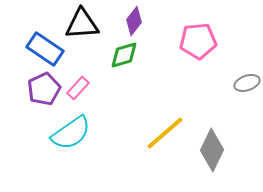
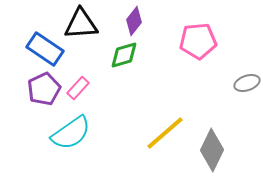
black triangle: moved 1 px left
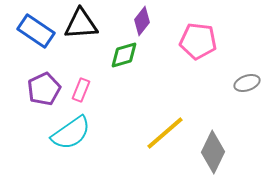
purple diamond: moved 8 px right
pink pentagon: rotated 12 degrees clockwise
blue rectangle: moved 9 px left, 18 px up
pink rectangle: moved 3 px right, 2 px down; rotated 20 degrees counterclockwise
gray diamond: moved 1 px right, 2 px down
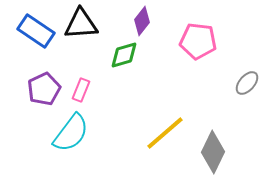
gray ellipse: rotated 30 degrees counterclockwise
cyan semicircle: rotated 18 degrees counterclockwise
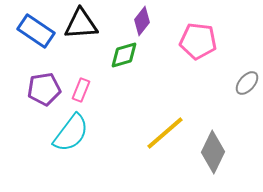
purple pentagon: rotated 16 degrees clockwise
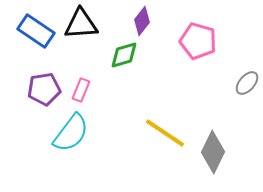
pink pentagon: rotated 9 degrees clockwise
yellow line: rotated 75 degrees clockwise
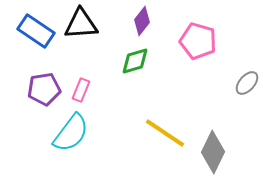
green diamond: moved 11 px right, 6 px down
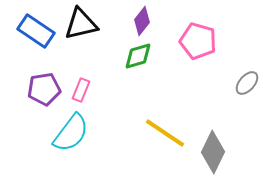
black triangle: rotated 9 degrees counterclockwise
green diamond: moved 3 px right, 5 px up
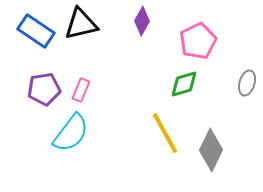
purple diamond: rotated 8 degrees counterclockwise
pink pentagon: rotated 30 degrees clockwise
green diamond: moved 46 px right, 28 px down
gray ellipse: rotated 25 degrees counterclockwise
yellow line: rotated 27 degrees clockwise
gray diamond: moved 2 px left, 2 px up
